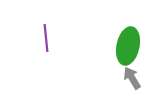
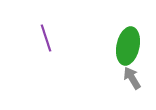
purple line: rotated 12 degrees counterclockwise
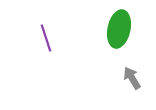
green ellipse: moved 9 px left, 17 px up
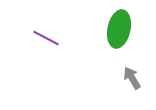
purple line: rotated 44 degrees counterclockwise
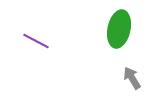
purple line: moved 10 px left, 3 px down
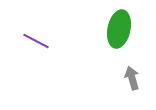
gray arrow: rotated 15 degrees clockwise
